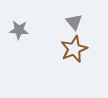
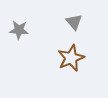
brown star: moved 3 px left, 9 px down
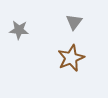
gray triangle: rotated 18 degrees clockwise
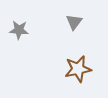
brown star: moved 7 px right, 11 px down; rotated 12 degrees clockwise
